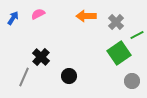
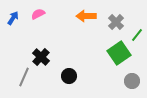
green line: rotated 24 degrees counterclockwise
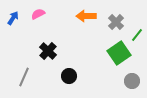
black cross: moved 7 px right, 6 px up
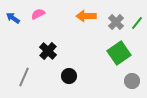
blue arrow: rotated 88 degrees counterclockwise
green line: moved 12 px up
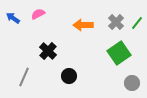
orange arrow: moved 3 px left, 9 px down
gray circle: moved 2 px down
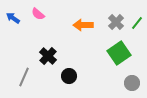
pink semicircle: rotated 112 degrees counterclockwise
black cross: moved 5 px down
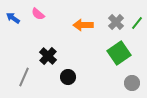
black circle: moved 1 px left, 1 px down
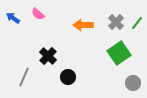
gray circle: moved 1 px right
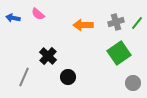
blue arrow: rotated 24 degrees counterclockwise
gray cross: rotated 28 degrees clockwise
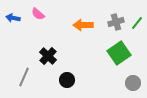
black circle: moved 1 px left, 3 px down
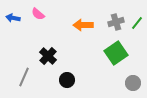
green square: moved 3 px left
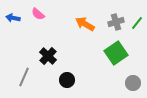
orange arrow: moved 2 px right, 1 px up; rotated 30 degrees clockwise
